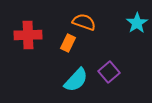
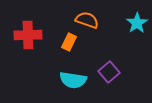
orange semicircle: moved 3 px right, 2 px up
orange rectangle: moved 1 px right, 1 px up
cyan semicircle: moved 3 px left; rotated 56 degrees clockwise
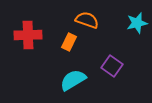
cyan star: rotated 20 degrees clockwise
purple square: moved 3 px right, 6 px up; rotated 15 degrees counterclockwise
cyan semicircle: rotated 140 degrees clockwise
